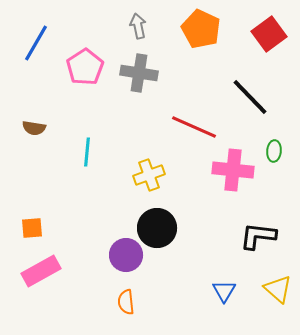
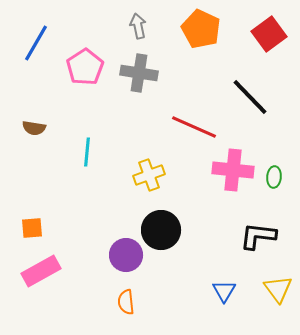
green ellipse: moved 26 px down
black circle: moved 4 px right, 2 px down
yellow triangle: rotated 12 degrees clockwise
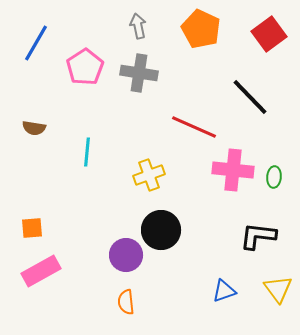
blue triangle: rotated 40 degrees clockwise
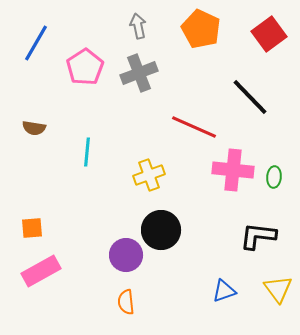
gray cross: rotated 30 degrees counterclockwise
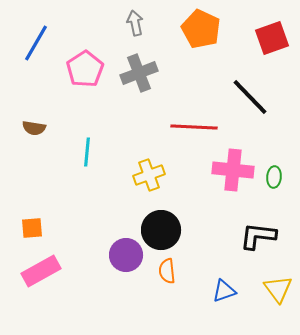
gray arrow: moved 3 px left, 3 px up
red square: moved 3 px right, 4 px down; rotated 16 degrees clockwise
pink pentagon: moved 2 px down
red line: rotated 21 degrees counterclockwise
orange semicircle: moved 41 px right, 31 px up
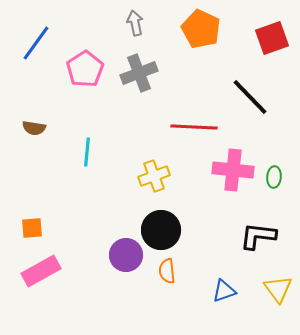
blue line: rotated 6 degrees clockwise
yellow cross: moved 5 px right, 1 px down
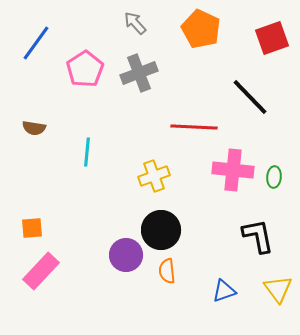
gray arrow: rotated 30 degrees counterclockwise
black L-shape: rotated 72 degrees clockwise
pink rectangle: rotated 18 degrees counterclockwise
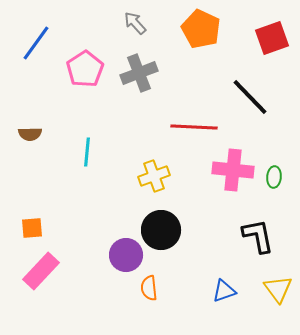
brown semicircle: moved 4 px left, 6 px down; rotated 10 degrees counterclockwise
orange semicircle: moved 18 px left, 17 px down
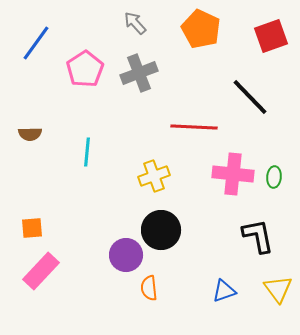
red square: moved 1 px left, 2 px up
pink cross: moved 4 px down
